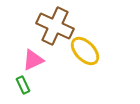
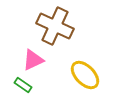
yellow ellipse: moved 24 px down
green rectangle: rotated 30 degrees counterclockwise
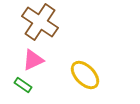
brown cross: moved 15 px left, 4 px up; rotated 9 degrees clockwise
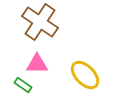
pink triangle: moved 4 px right, 4 px down; rotated 25 degrees clockwise
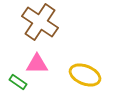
yellow ellipse: rotated 24 degrees counterclockwise
green rectangle: moved 5 px left, 3 px up
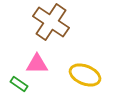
brown cross: moved 11 px right
green rectangle: moved 1 px right, 2 px down
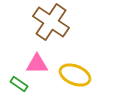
yellow ellipse: moved 10 px left
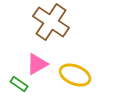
pink triangle: rotated 30 degrees counterclockwise
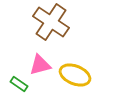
pink triangle: moved 3 px right, 1 px down; rotated 15 degrees clockwise
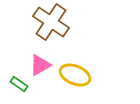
pink triangle: rotated 15 degrees counterclockwise
